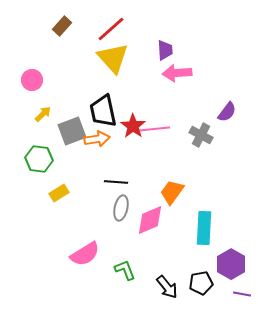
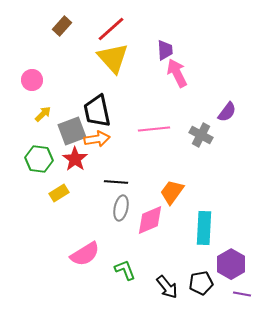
pink arrow: rotated 68 degrees clockwise
black trapezoid: moved 6 px left
red star: moved 58 px left, 33 px down
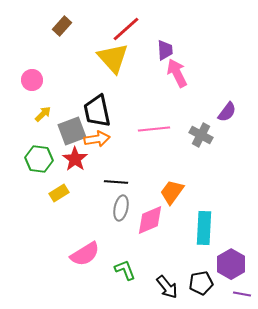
red line: moved 15 px right
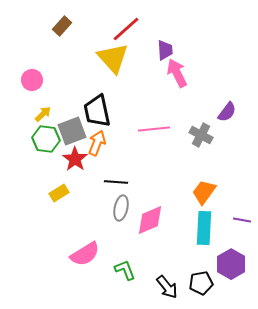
orange arrow: moved 4 px down; rotated 60 degrees counterclockwise
green hexagon: moved 7 px right, 20 px up
orange trapezoid: moved 32 px right
purple line: moved 74 px up
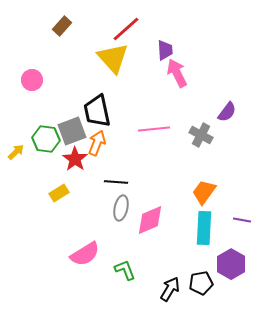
yellow arrow: moved 27 px left, 38 px down
black arrow: moved 3 px right, 2 px down; rotated 110 degrees counterclockwise
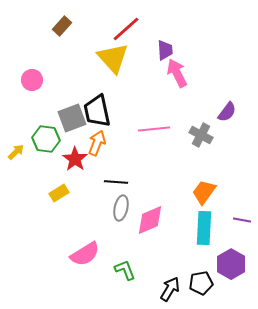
gray square: moved 13 px up
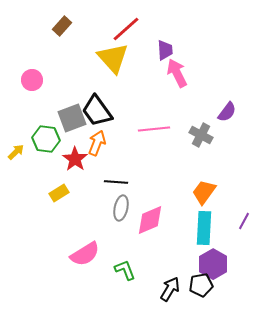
black trapezoid: rotated 24 degrees counterclockwise
purple line: moved 2 px right, 1 px down; rotated 72 degrees counterclockwise
purple hexagon: moved 18 px left
black pentagon: moved 2 px down
